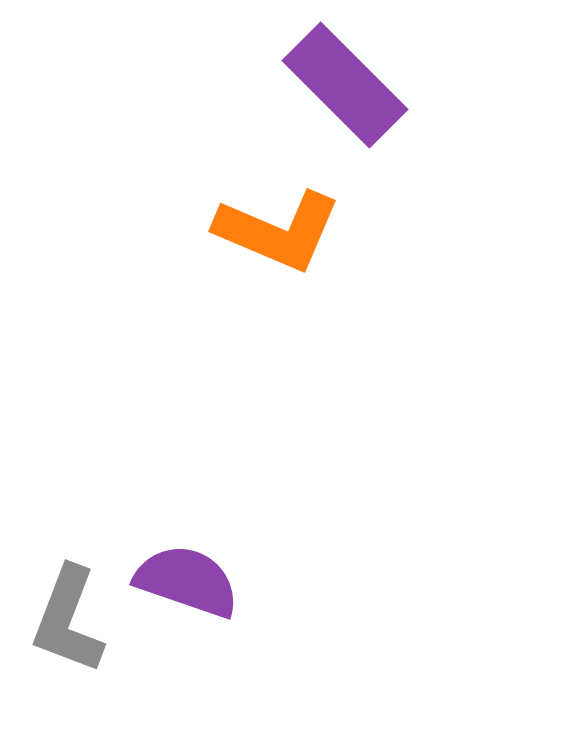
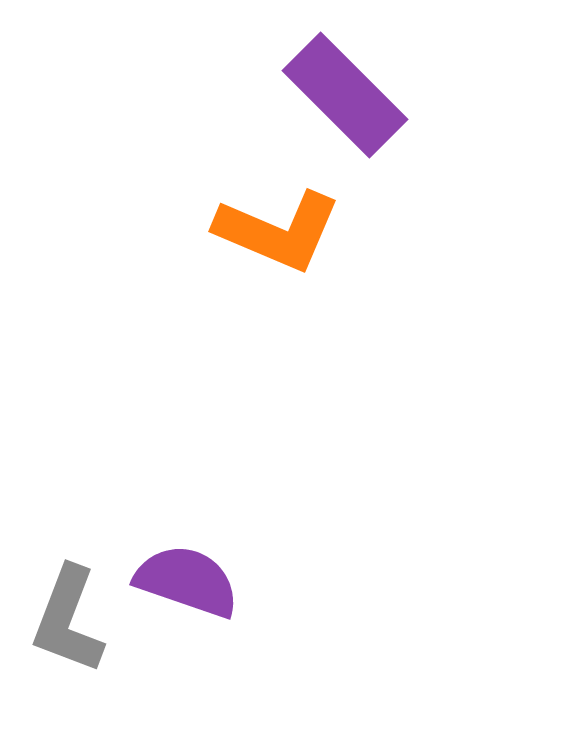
purple rectangle: moved 10 px down
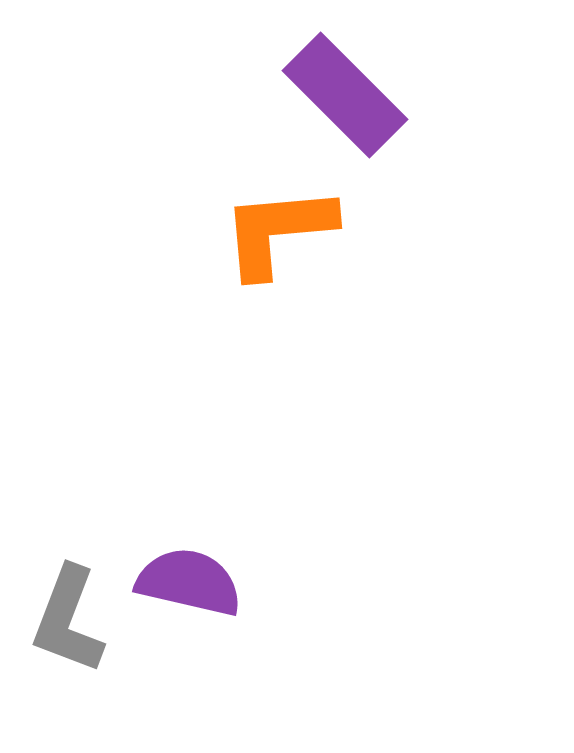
orange L-shape: rotated 152 degrees clockwise
purple semicircle: moved 2 px right, 1 px down; rotated 6 degrees counterclockwise
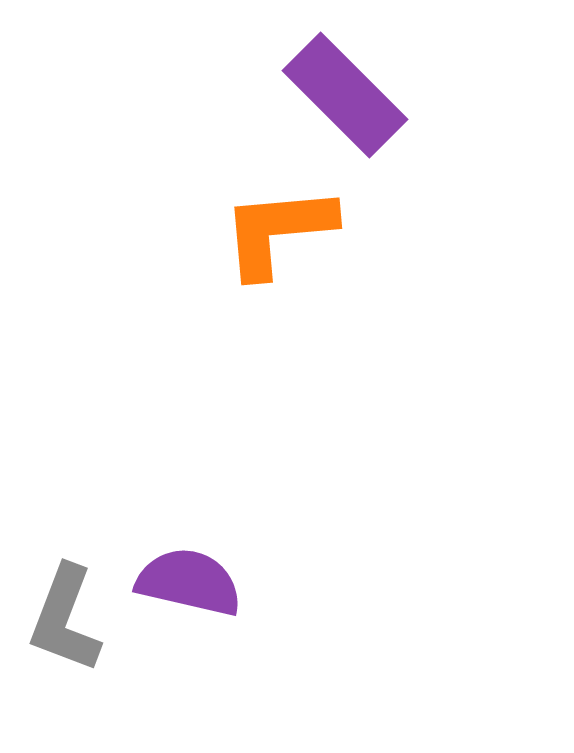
gray L-shape: moved 3 px left, 1 px up
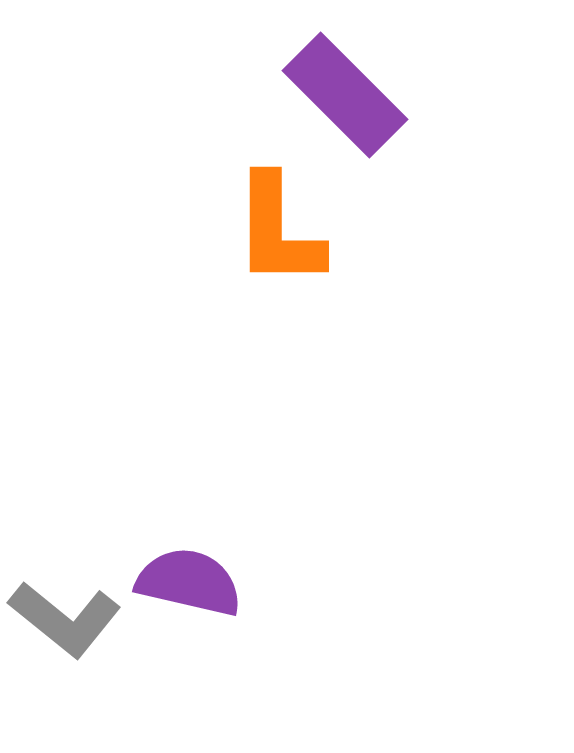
orange L-shape: rotated 85 degrees counterclockwise
gray L-shape: rotated 72 degrees counterclockwise
